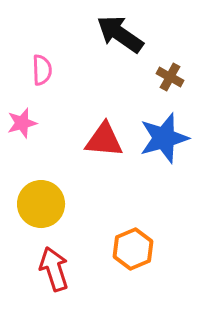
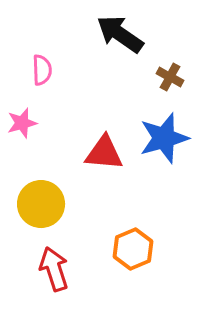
red triangle: moved 13 px down
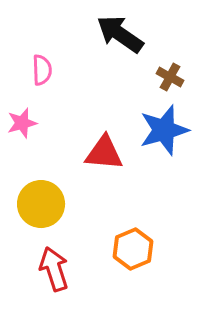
blue star: moved 8 px up
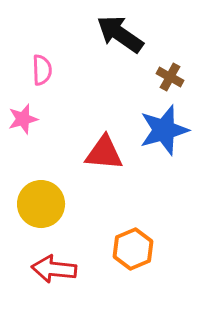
pink star: moved 1 px right, 4 px up
red arrow: rotated 66 degrees counterclockwise
